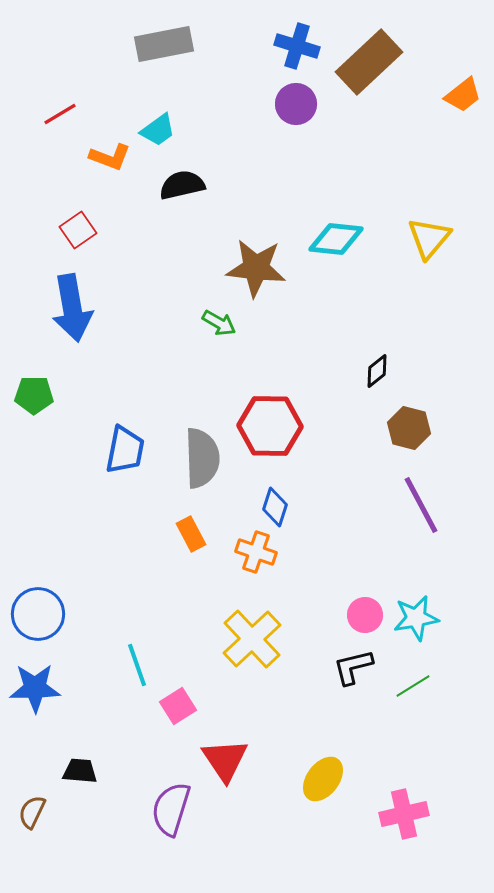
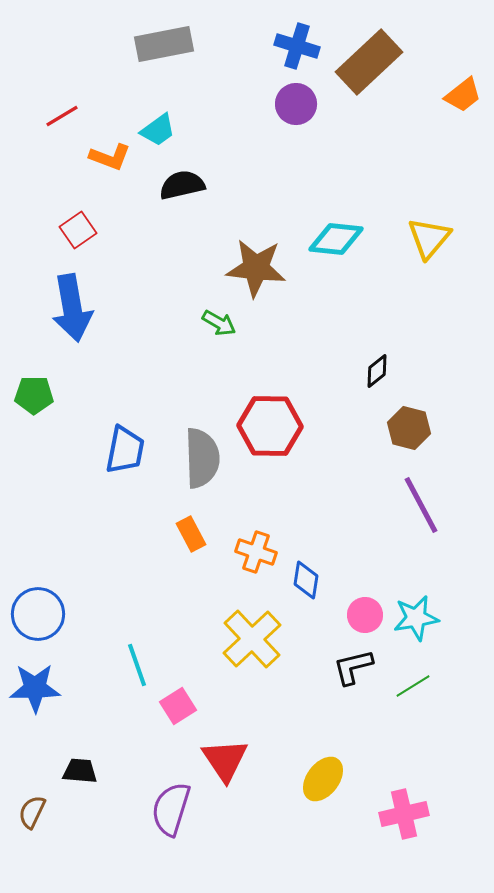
red line: moved 2 px right, 2 px down
blue diamond: moved 31 px right, 73 px down; rotated 9 degrees counterclockwise
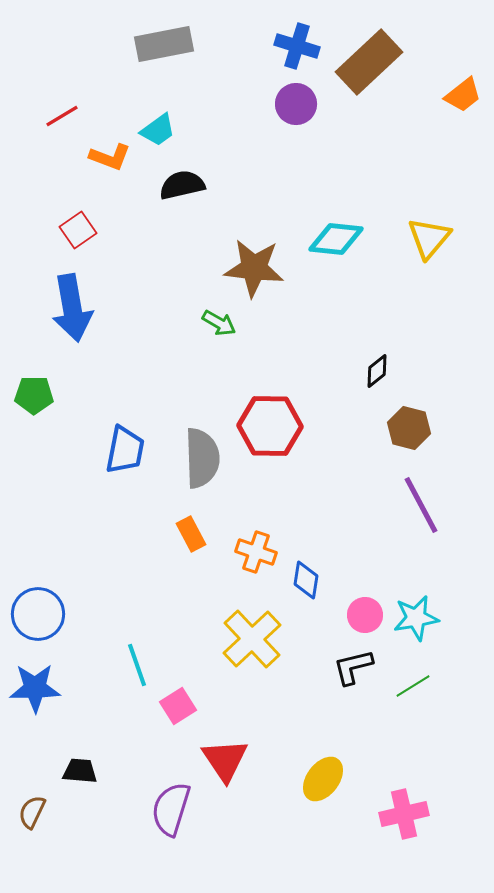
brown star: moved 2 px left
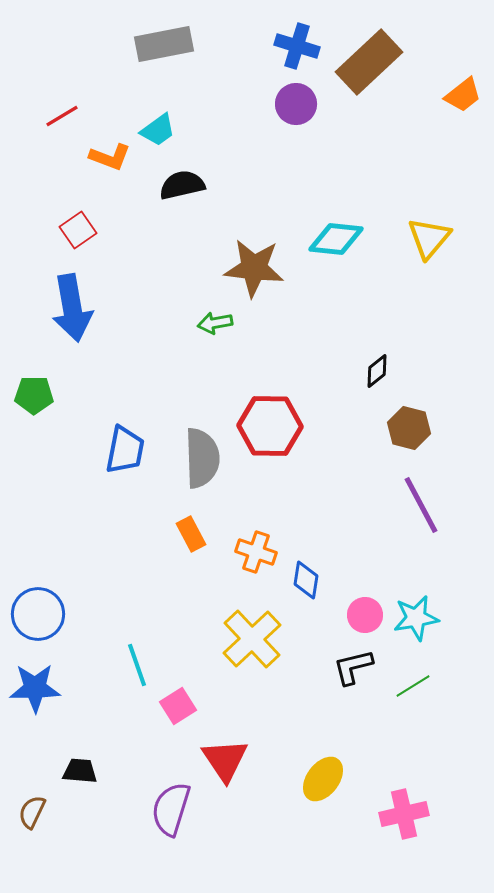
green arrow: moved 4 px left; rotated 140 degrees clockwise
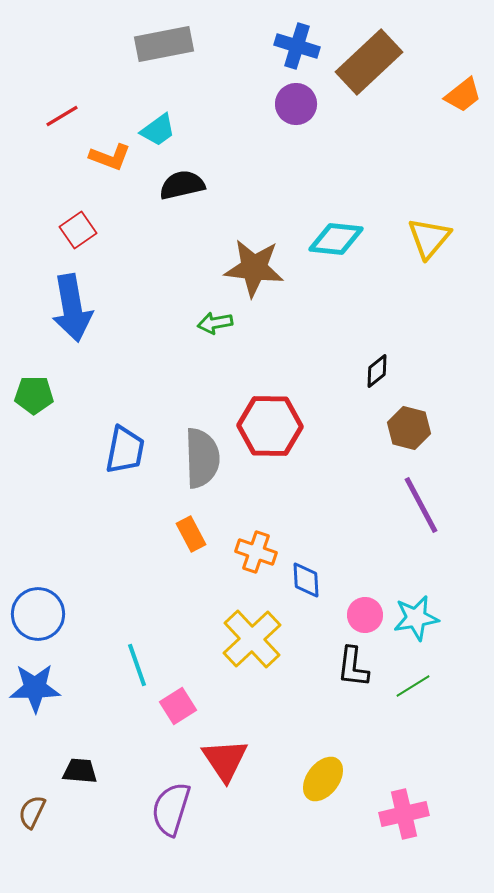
blue diamond: rotated 12 degrees counterclockwise
black L-shape: rotated 69 degrees counterclockwise
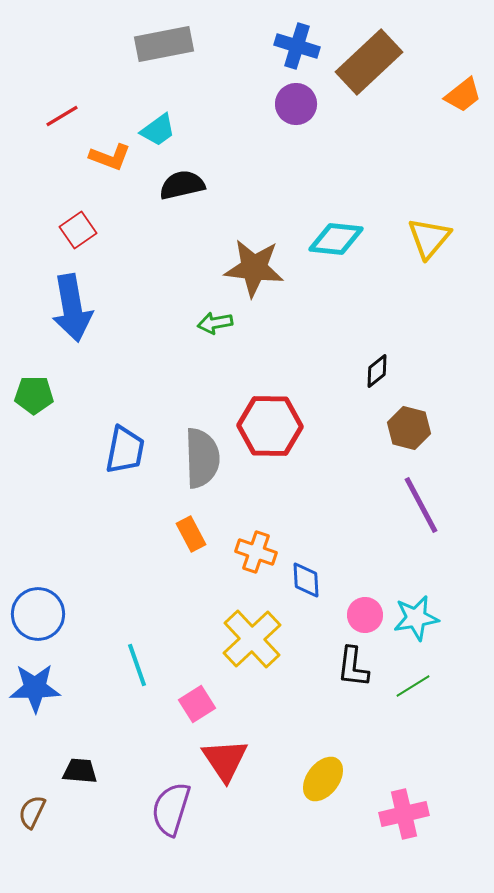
pink square: moved 19 px right, 2 px up
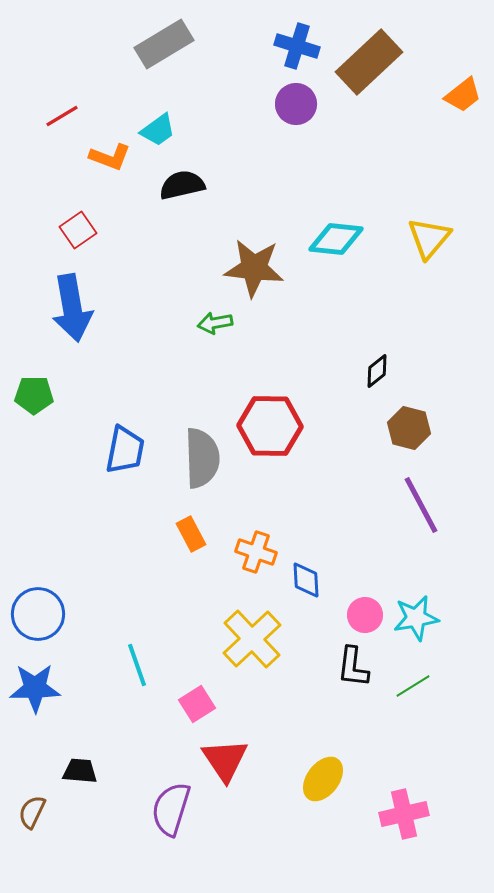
gray rectangle: rotated 20 degrees counterclockwise
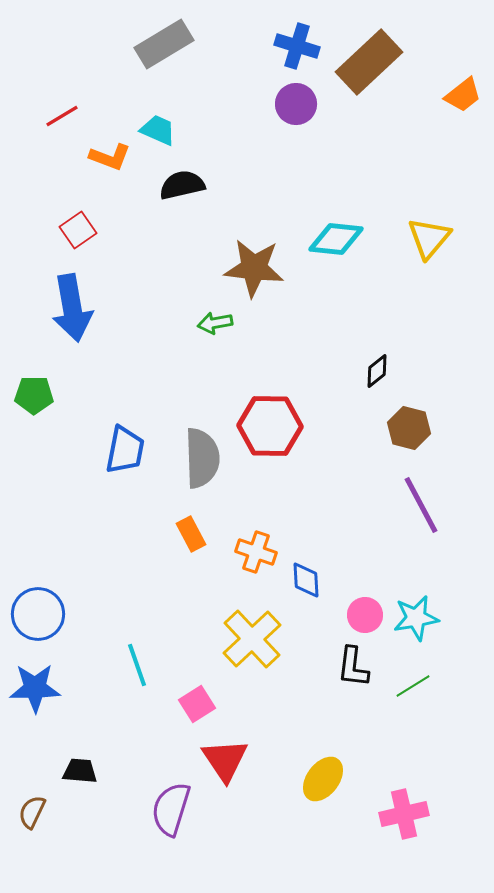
cyan trapezoid: rotated 120 degrees counterclockwise
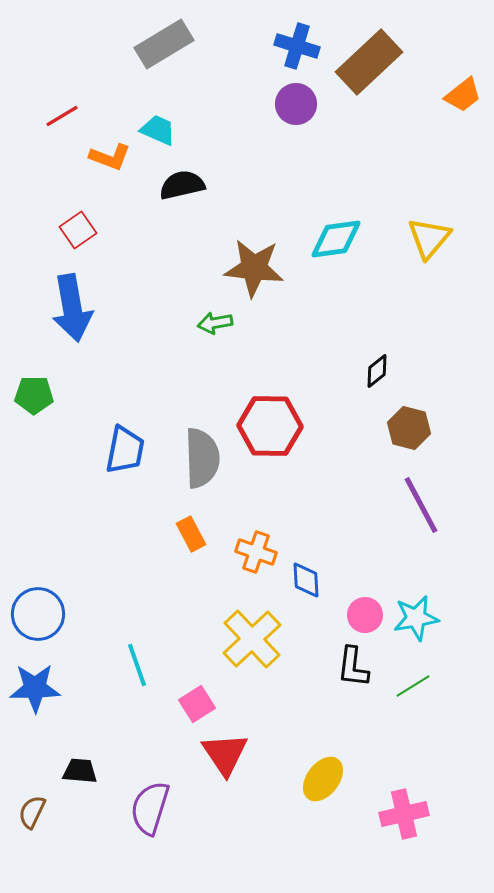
cyan diamond: rotated 14 degrees counterclockwise
red triangle: moved 6 px up
purple semicircle: moved 21 px left, 1 px up
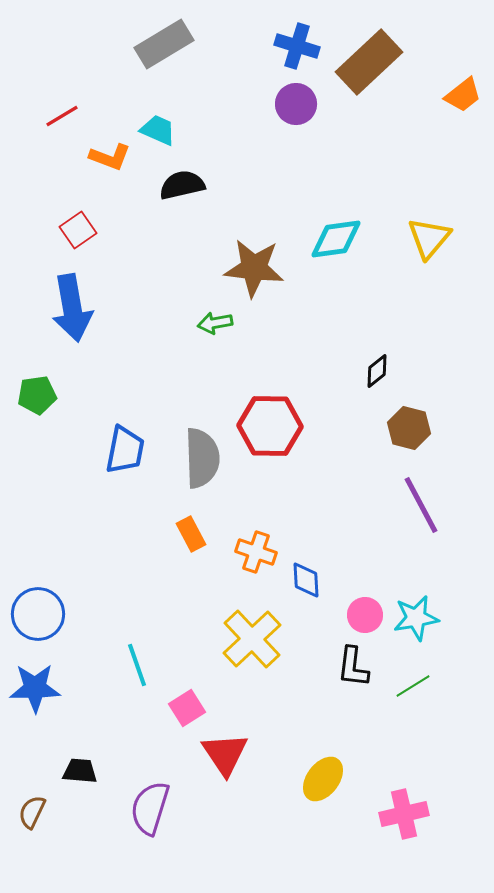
green pentagon: moved 3 px right; rotated 9 degrees counterclockwise
pink square: moved 10 px left, 4 px down
